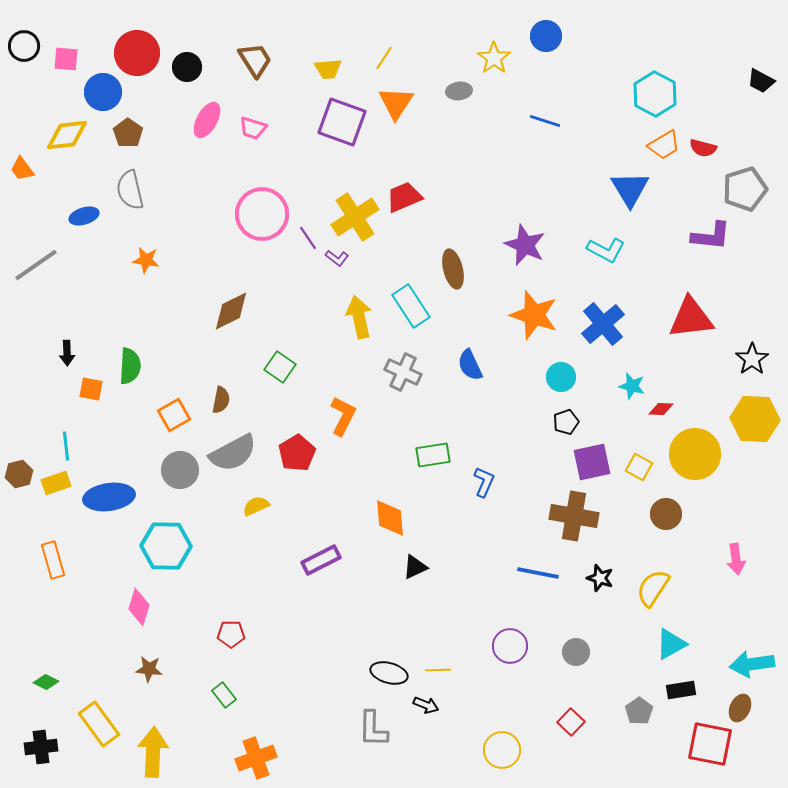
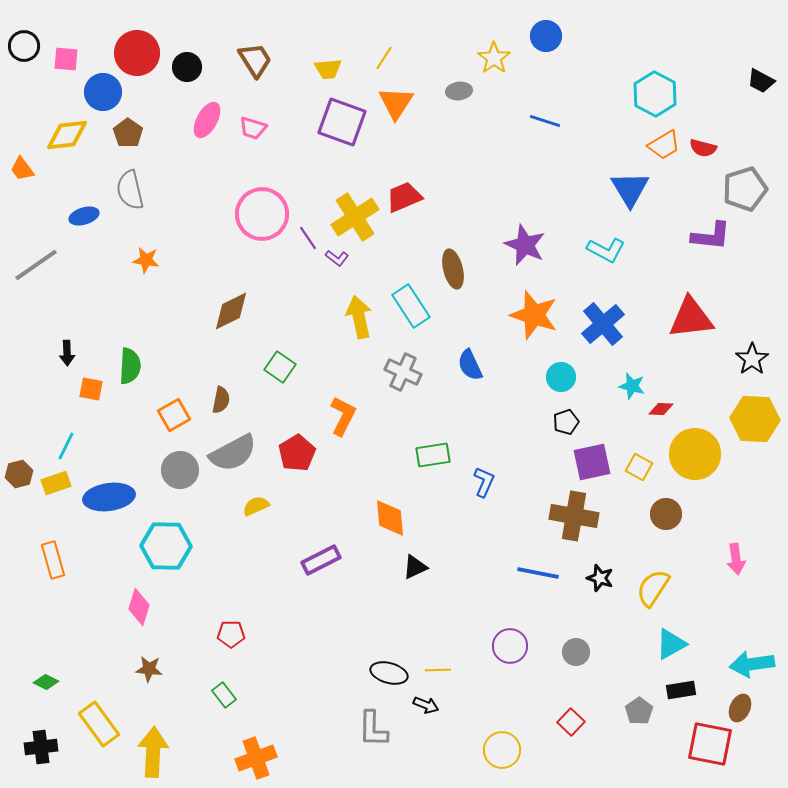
cyan line at (66, 446): rotated 32 degrees clockwise
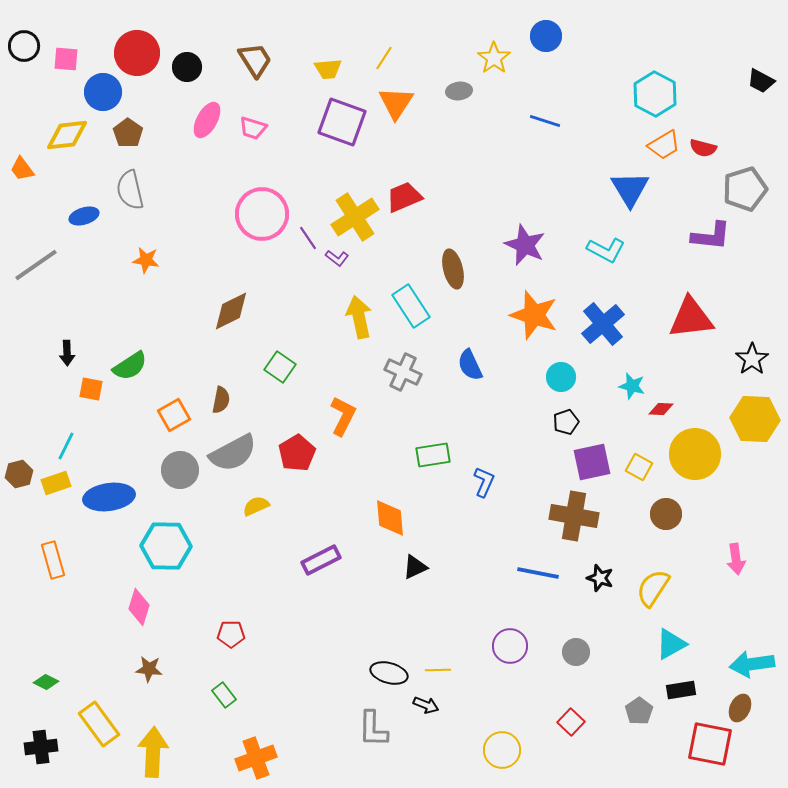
green semicircle at (130, 366): rotated 54 degrees clockwise
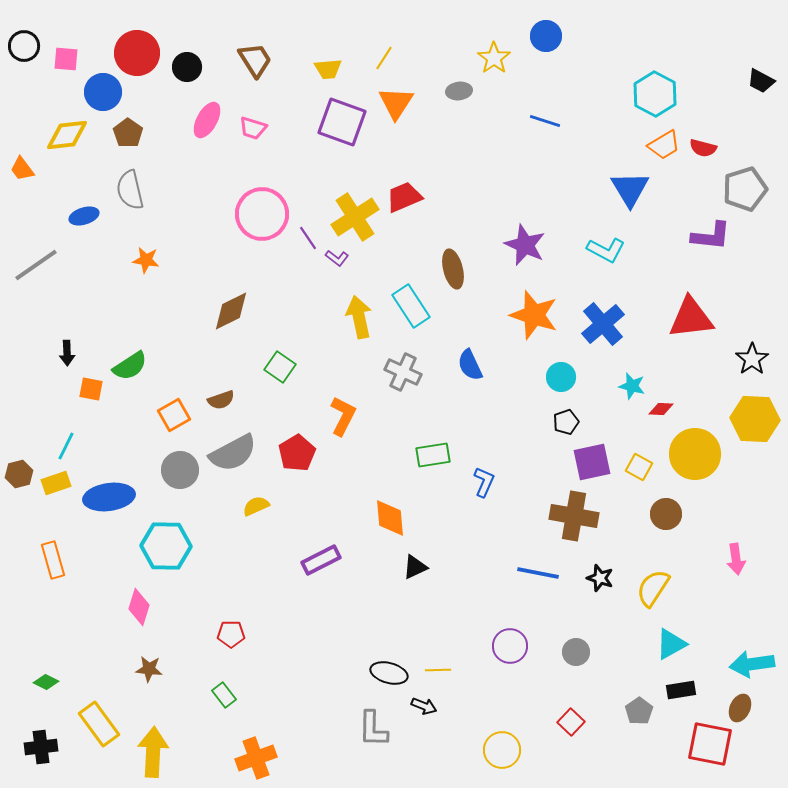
brown semicircle at (221, 400): rotated 60 degrees clockwise
black arrow at (426, 705): moved 2 px left, 1 px down
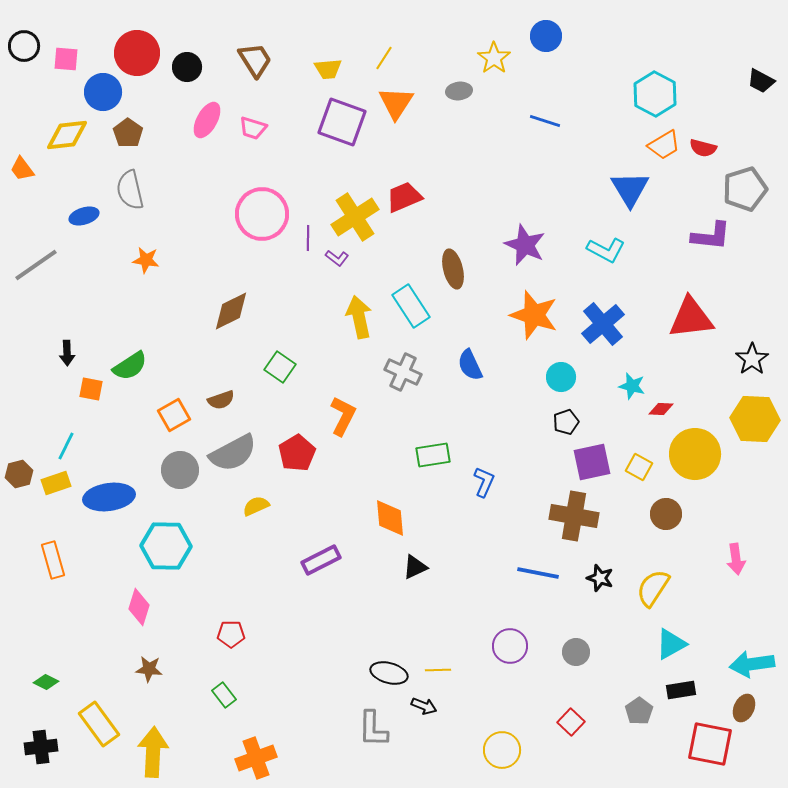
purple line at (308, 238): rotated 35 degrees clockwise
brown ellipse at (740, 708): moved 4 px right
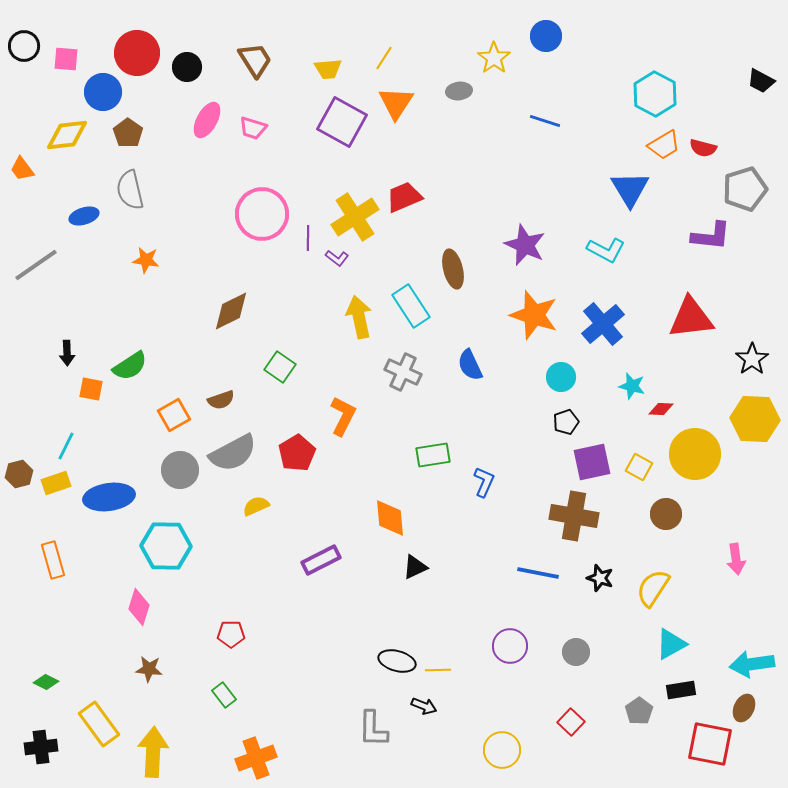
purple square at (342, 122): rotated 9 degrees clockwise
black ellipse at (389, 673): moved 8 px right, 12 px up
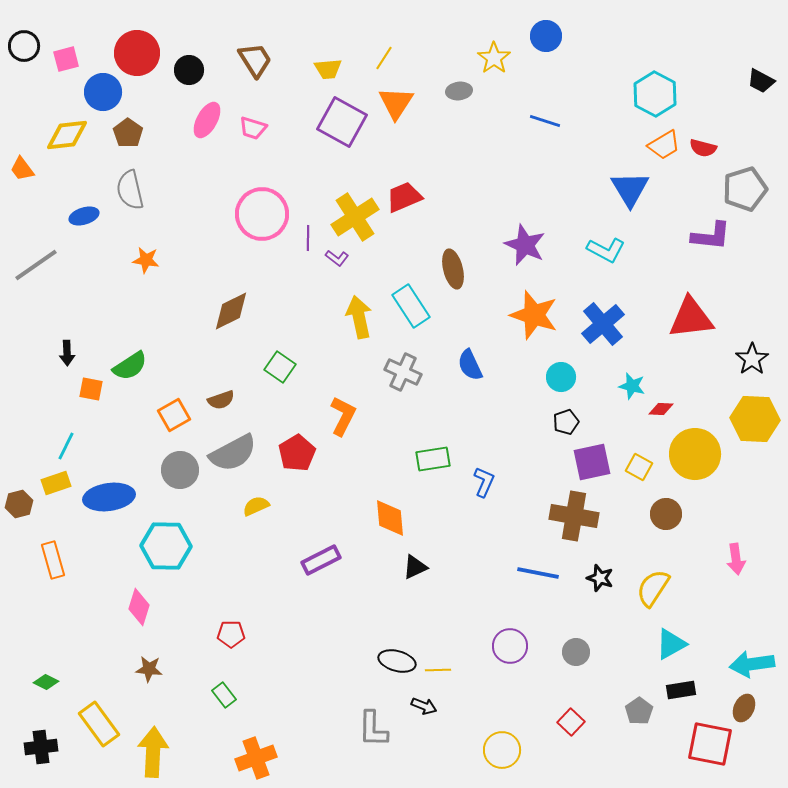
pink square at (66, 59): rotated 20 degrees counterclockwise
black circle at (187, 67): moved 2 px right, 3 px down
green rectangle at (433, 455): moved 4 px down
brown hexagon at (19, 474): moved 30 px down
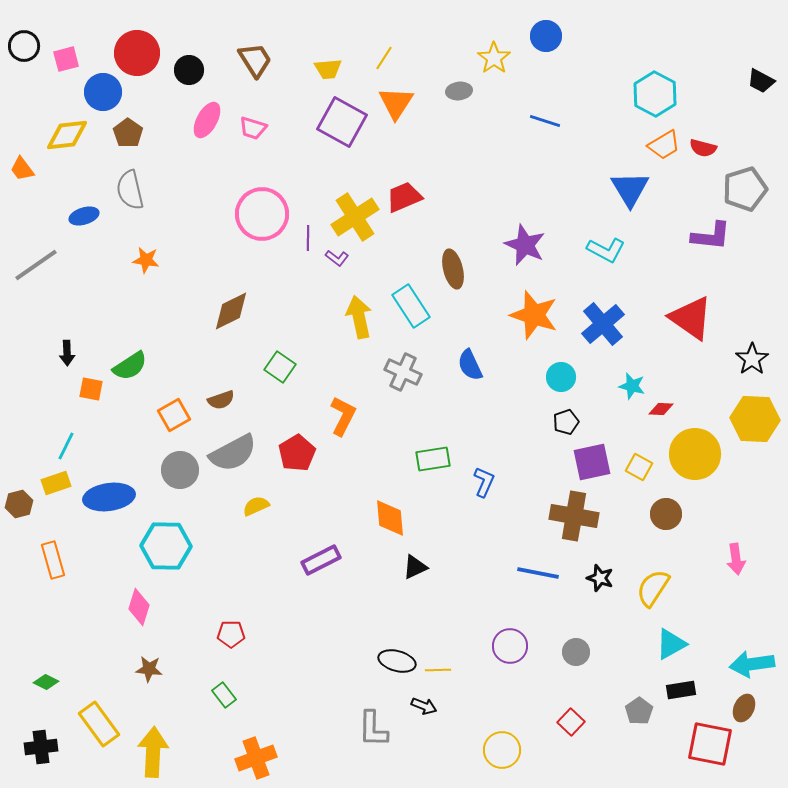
red triangle at (691, 318): rotated 42 degrees clockwise
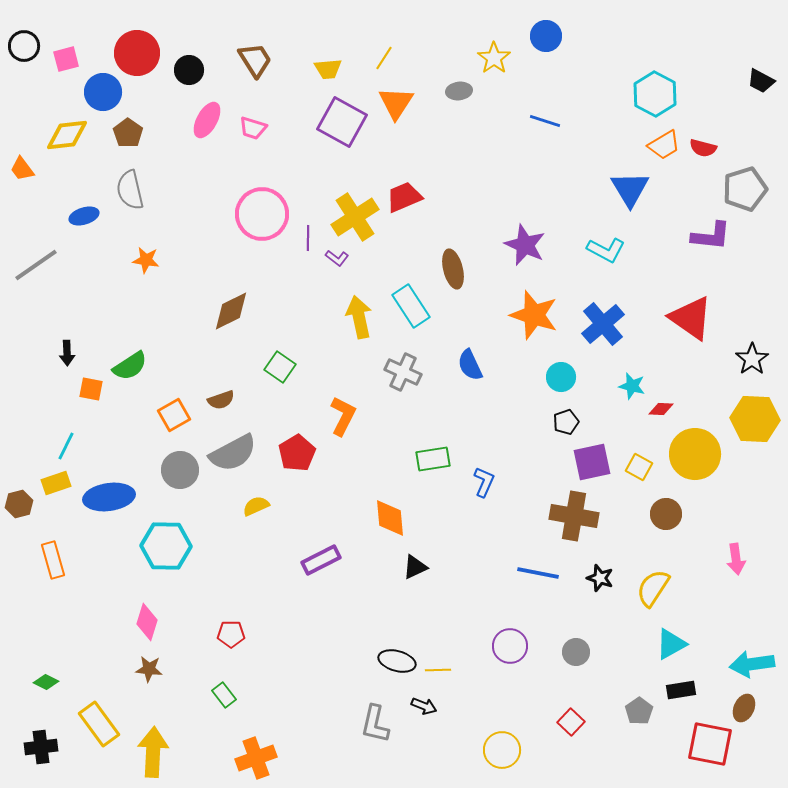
pink diamond at (139, 607): moved 8 px right, 15 px down
gray L-shape at (373, 729): moved 2 px right, 5 px up; rotated 12 degrees clockwise
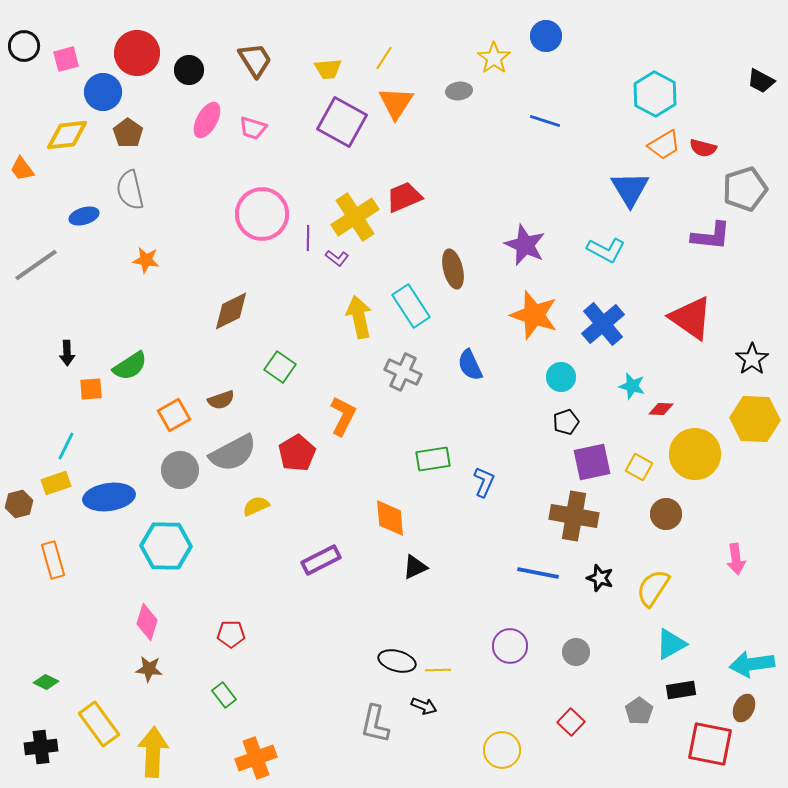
orange square at (91, 389): rotated 15 degrees counterclockwise
